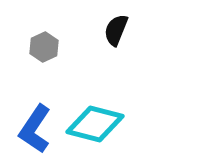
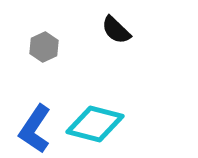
black semicircle: rotated 68 degrees counterclockwise
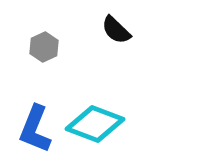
cyan diamond: rotated 6 degrees clockwise
blue L-shape: rotated 12 degrees counterclockwise
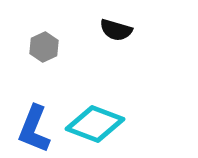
black semicircle: rotated 28 degrees counterclockwise
blue L-shape: moved 1 px left
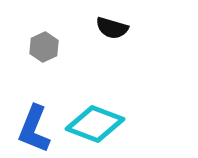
black semicircle: moved 4 px left, 2 px up
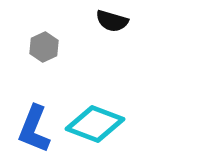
black semicircle: moved 7 px up
